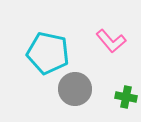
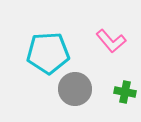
cyan pentagon: rotated 15 degrees counterclockwise
green cross: moved 1 px left, 5 px up
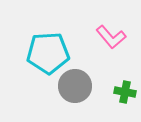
pink L-shape: moved 4 px up
gray circle: moved 3 px up
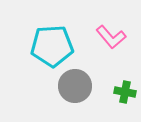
cyan pentagon: moved 4 px right, 7 px up
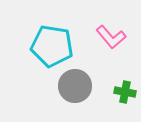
cyan pentagon: rotated 12 degrees clockwise
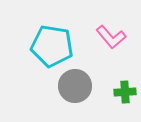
green cross: rotated 15 degrees counterclockwise
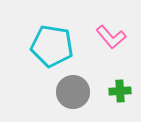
gray circle: moved 2 px left, 6 px down
green cross: moved 5 px left, 1 px up
